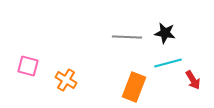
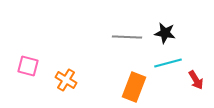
red arrow: moved 3 px right
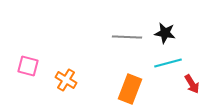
red arrow: moved 4 px left, 4 px down
orange rectangle: moved 4 px left, 2 px down
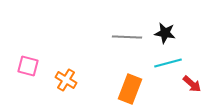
red arrow: rotated 18 degrees counterclockwise
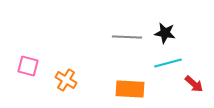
red arrow: moved 2 px right
orange rectangle: rotated 72 degrees clockwise
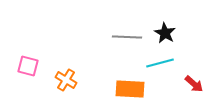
black star: rotated 20 degrees clockwise
cyan line: moved 8 px left
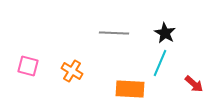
gray line: moved 13 px left, 4 px up
cyan line: rotated 52 degrees counterclockwise
orange cross: moved 6 px right, 9 px up
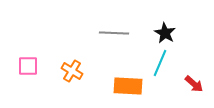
pink square: rotated 15 degrees counterclockwise
orange rectangle: moved 2 px left, 3 px up
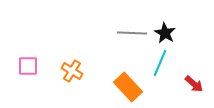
gray line: moved 18 px right
orange rectangle: moved 1 px down; rotated 44 degrees clockwise
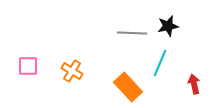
black star: moved 3 px right, 7 px up; rotated 30 degrees clockwise
red arrow: rotated 144 degrees counterclockwise
